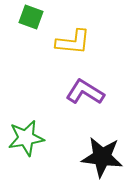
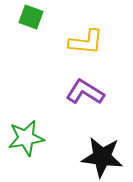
yellow L-shape: moved 13 px right
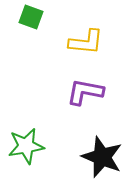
purple L-shape: rotated 21 degrees counterclockwise
green star: moved 8 px down
black star: rotated 15 degrees clockwise
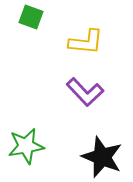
purple L-shape: rotated 144 degrees counterclockwise
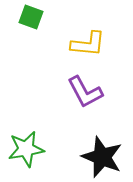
yellow L-shape: moved 2 px right, 2 px down
purple L-shape: rotated 15 degrees clockwise
green star: moved 3 px down
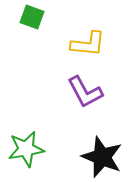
green square: moved 1 px right
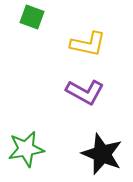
yellow L-shape: rotated 6 degrees clockwise
purple L-shape: rotated 33 degrees counterclockwise
black star: moved 3 px up
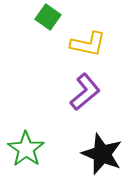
green square: moved 16 px right; rotated 15 degrees clockwise
purple L-shape: rotated 69 degrees counterclockwise
green star: rotated 27 degrees counterclockwise
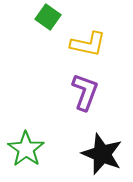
purple L-shape: rotated 30 degrees counterclockwise
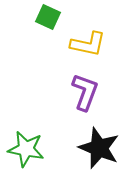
green square: rotated 10 degrees counterclockwise
green star: rotated 24 degrees counterclockwise
black star: moved 3 px left, 6 px up
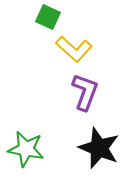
yellow L-shape: moved 14 px left, 5 px down; rotated 30 degrees clockwise
